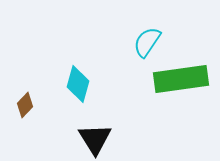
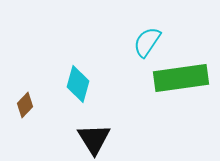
green rectangle: moved 1 px up
black triangle: moved 1 px left
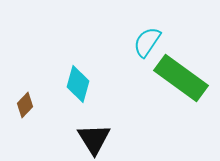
green rectangle: rotated 44 degrees clockwise
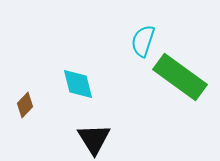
cyan semicircle: moved 4 px left, 1 px up; rotated 16 degrees counterclockwise
green rectangle: moved 1 px left, 1 px up
cyan diamond: rotated 30 degrees counterclockwise
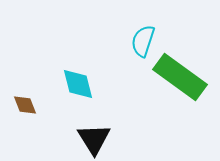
brown diamond: rotated 65 degrees counterclockwise
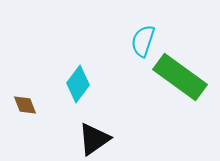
cyan diamond: rotated 51 degrees clockwise
black triangle: rotated 27 degrees clockwise
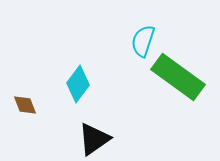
green rectangle: moved 2 px left
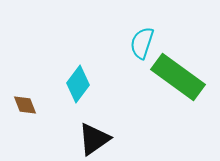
cyan semicircle: moved 1 px left, 2 px down
